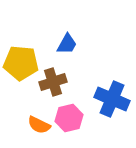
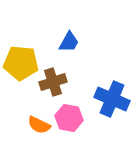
blue trapezoid: moved 2 px right, 2 px up
pink hexagon: rotated 24 degrees clockwise
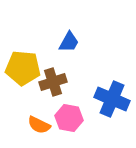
yellow pentagon: moved 2 px right, 5 px down
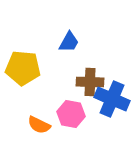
brown cross: moved 37 px right; rotated 20 degrees clockwise
pink hexagon: moved 2 px right, 4 px up
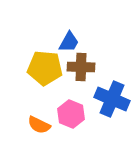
yellow pentagon: moved 22 px right
brown cross: moved 9 px left, 15 px up
pink hexagon: rotated 12 degrees clockwise
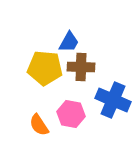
blue cross: moved 1 px right, 1 px down
pink hexagon: rotated 12 degrees counterclockwise
orange semicircle: rotated 30 degrees clockwise
